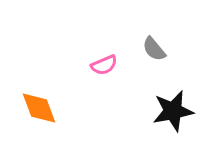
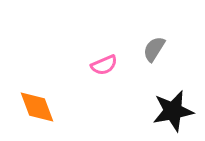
gray semicircle: rotated 72 degrees clockwise
orange diamond: moved 2 px left, 1 px up
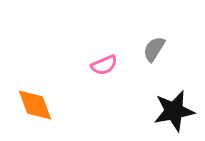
orange diamond: moved 2 px left, 2 px up
black star: moved 1 px right
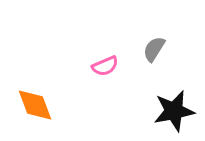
pink semicircle: moved 1 px right, 1 px down
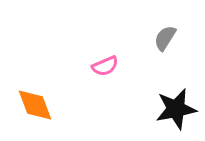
gray semicircle: moved 11 px right, 11 px up
black star: moved 2 px right, 2 px up
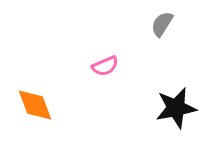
gray semicircle: moved 3 px left, 14 px up
black star: moved 1 px up
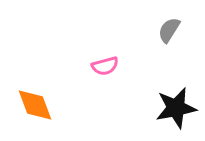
gray semicircle: moved 7 px right, 6 px down
pink semicircle: rotated 8 degrees clockwise
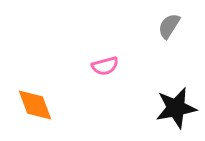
gray semicircle: moved 4 px up
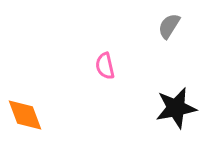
pink semicircle: rotated 92 degrees clockwise
orange diamond: moved 10 px left, 10 px down
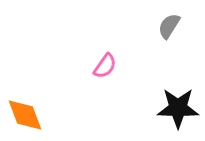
pink semicircle: rotated 132 degrees counterclockwise
black star: moved 2 px right; rotated 12 degrees clockwise
